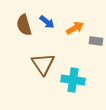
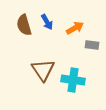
blue arrow: rotated 21 degrees clockwise
gray rectangle: moved 4 px left, 4 px down
brown triangle: moved 6 px down
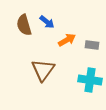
blue arrow: rotated 21 degrees counterclockwise
orange arrow: moved 8 px left, 12 px down
brown triangle: rotated 10 degrees clockwise
cyan cross: moved 17 px right
